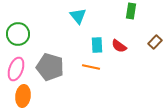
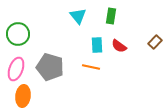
green rectangle: moved 20 px left, 5 px down
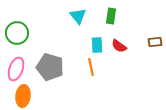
green circle: moved 1 px left, 1 px up
brown rectangle: rotated 40 degrees clockwise
orange line: rotated 66 degrees clockwise
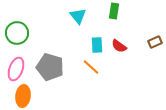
green rectangle: moved 3 px right, 5 px up
brown rectangle: rotated 16 degrees counterclockwise
orange line: rotated 36 degrees counterclockwise
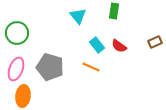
cyan rectangle: rotated 35 degrees counterclockwise
orange line: rotated 18 degrees counterclockwise
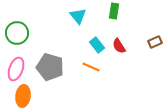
red semicircle: rotated 21 degrees clockwise
